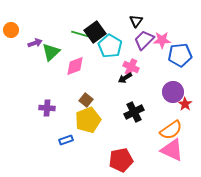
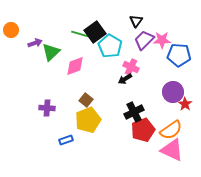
blue pentagon: moved 1 px left; rotated 10 degrees clockwise
black arrow: moved 1 px down
red pentagon: moved 22 px right, 30 px up; rotated 10 degrees counterclockwise
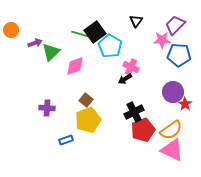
purple trapezoid: moved 31 px right, 15 px up
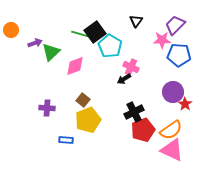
black arrow: moved 1 px left
brown square: moved 3 px left
blue rectangle: rotated 24 degrees clockwise
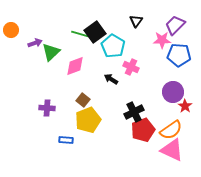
cyan pentagon: moved 3 px right
black arrow: moved 13 px left; rotated 64 degrees clockwise
red star: moved 2 px down
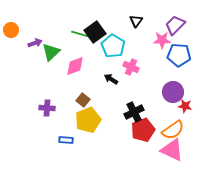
red star: rotated 24 degrees counterclockwise
orange semicircle: moved 2 px right
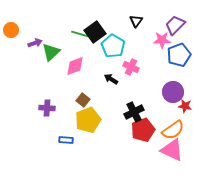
blue pentagon: rotated 25 degrees counterclockwise
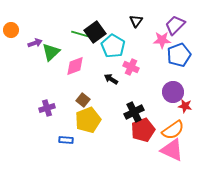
purple cross: rotated 21 degrees counterclockwise
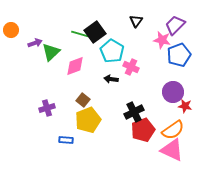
pink star: rotated 12 degrees clockwise
cyan pentagon: moved 1 px left, 5 px down
black arrow: rotated 24 degrees counterclockwise
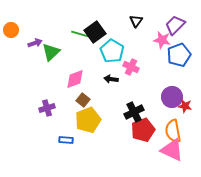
pink diamond: moved 13 px down
purple circle: moved 1 px left, 5 px down
orange semicircle: moved 1 px down; rotated 115 degrees clockwise
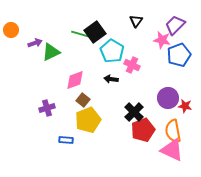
green triangle: rotated 18 degrees clockwise
pink cross: moved 1 px right, 2 px up
pink diamond: moved 1 px down
purple circle: moved 4 px left, 1 px down
black cross: rotated 18 degrees counterclockwise
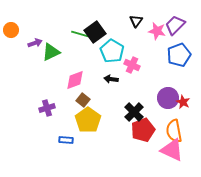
pink star: moved 5 px left, 9 px up
red star: moved 2 px left, 4 px up; rotated 16 degrees clockwise
yellow pentagon: rotated 15 degrees counterclockwise
orange semicircle: moved 1 px right
